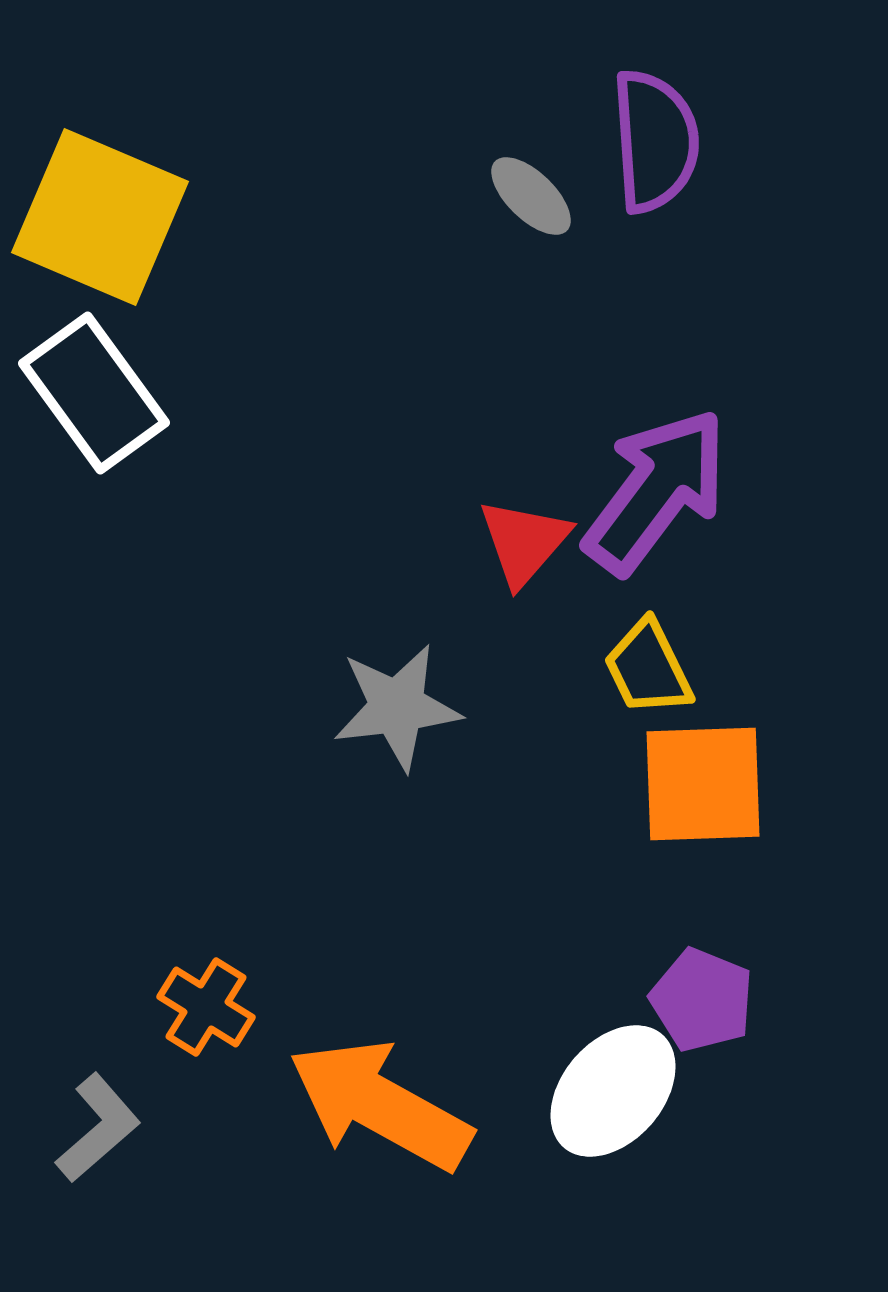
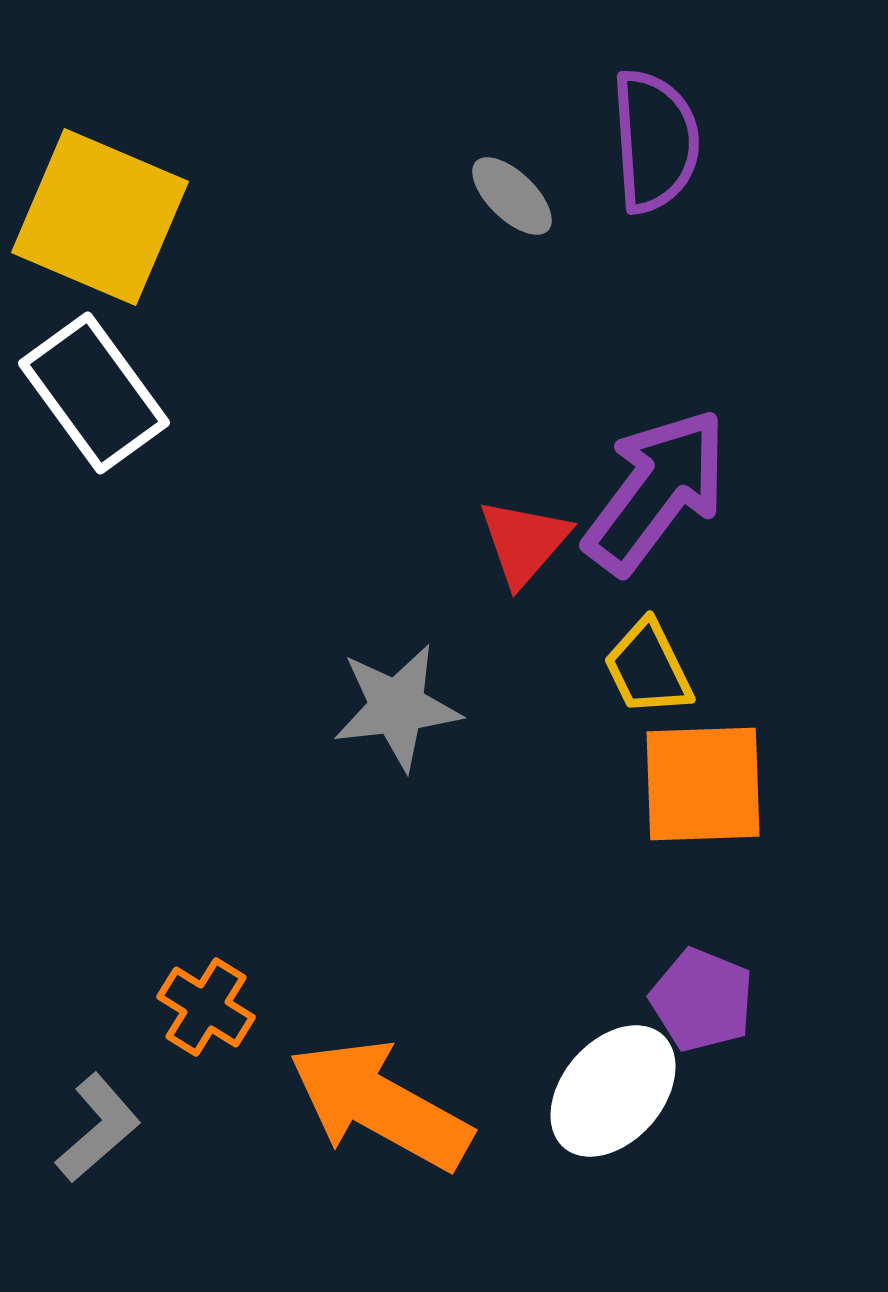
gray ellipse: moved 19 px left
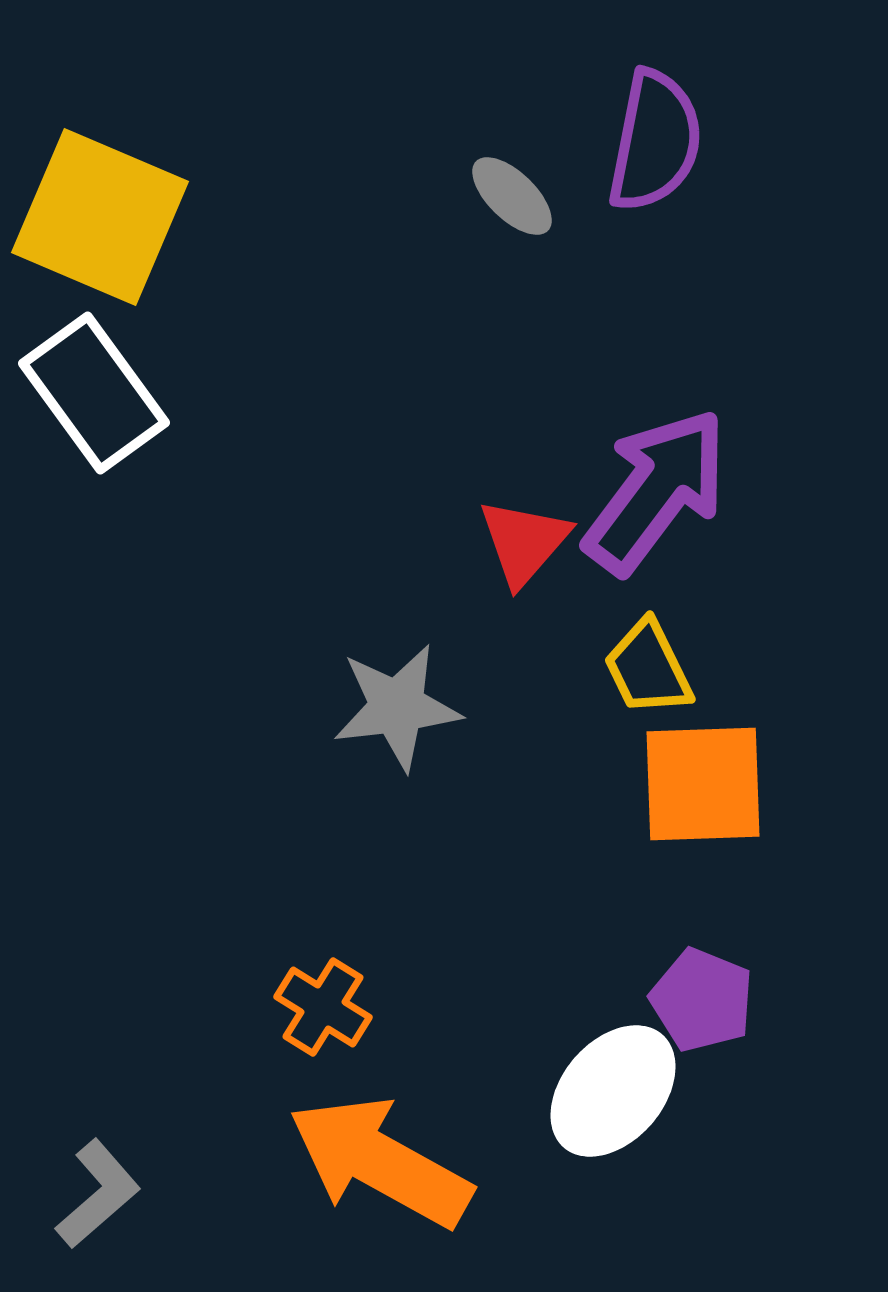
purple semicircle: rotated 15 degrees clockwise
orange cross: moved 117 px right
orange arrow: moved 57 px down
gray L-shape: moved 66 px down
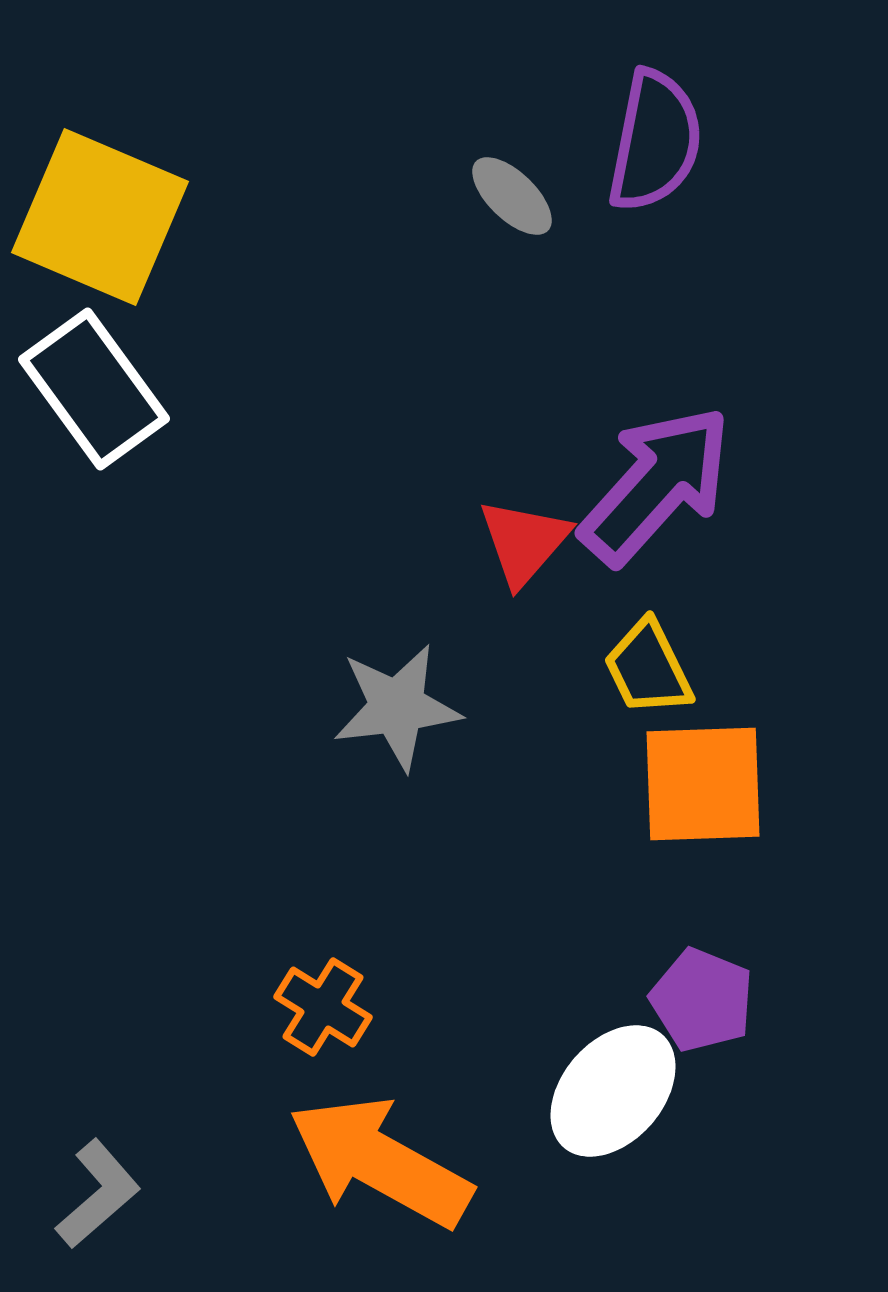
white rectangle: moved 4 px up
purple arrow: moved 6 px up; rotated 5 degrees clockwise
